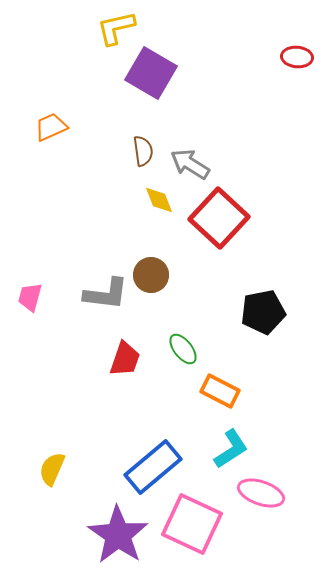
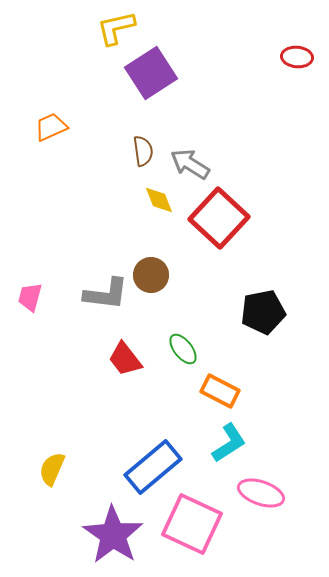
purple square: rotated 27 degrees clockwise
red trapezoid: rotated 123 degrees clockwise
cyan L-shape: moved 2 px left, 6 px up
purple star: moved 5 px left
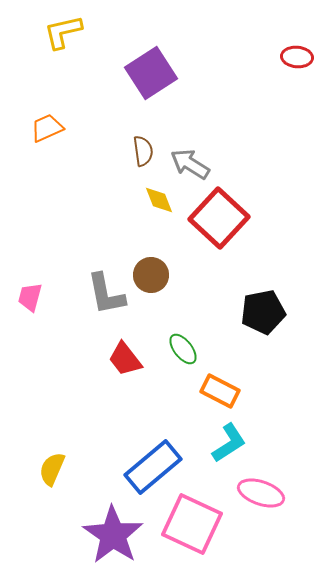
yellow L-shape: moved 53 px left, 4 px down
orange trapezoid: moved 4 px left, 1 px down
gray L-shape: rotated 72 degrees clockwise
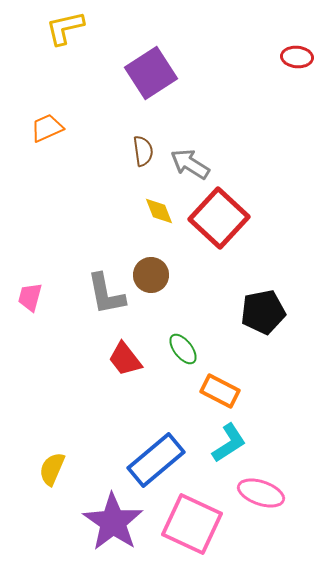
yellow L-shape: moved 2 px right, 4 px up
yellow diamond: moved 11 px down
blue rectangle: moved 3 px right, 7 px up
purple star: moved 13 px up
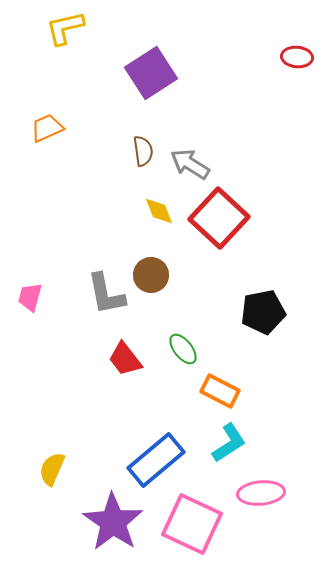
pink ellipse: rotated 24 degrees counterclockwise
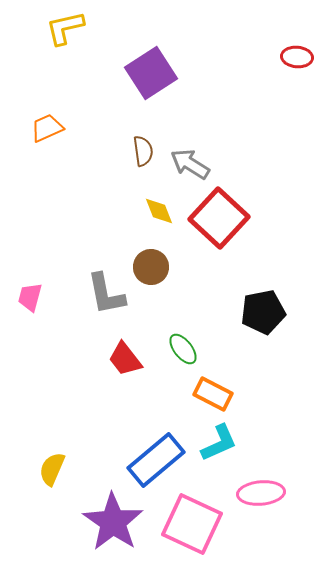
brown circle: moved 8 px up
orange rectangle: moved 7 px left, 3 px down
cyan L-shape: moved 10 px left; rotated 9 degrees clockwise
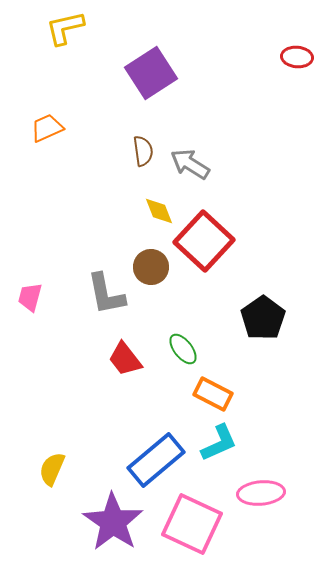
red square: moved 15 px left, 23 px down
black pentagon: moved 6 px down; rotated 24 degrees counterclockwise
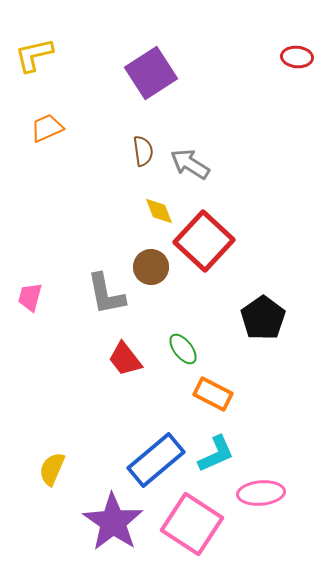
yellow L-shape: moved 31 px left, 27 px down
cyan L-shape: moved 3 px left, 11 px down
pink square: rotated 8 degrees clockwise
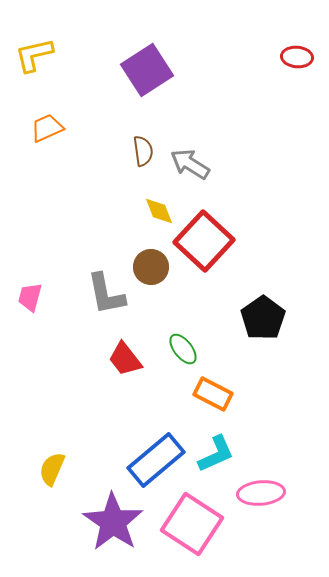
purple square: moved 4 px left, 3 px up
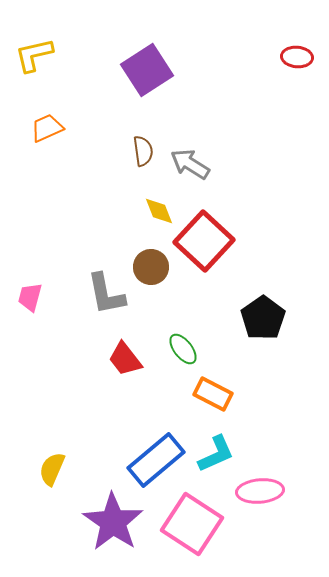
pink ellipse: moved 1 px left, 2 px up
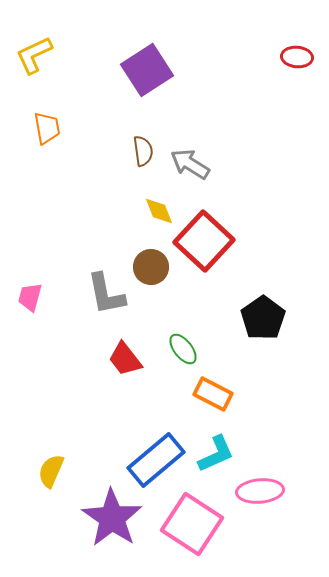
yellow L-shape: rotated 12 degrees counterclockwise
orange trapezoid: rotated 104 degrees clockwise
yellow semicircle: moved 1 px left, 2 px down
purple star: moved 1 px left, 4 px up
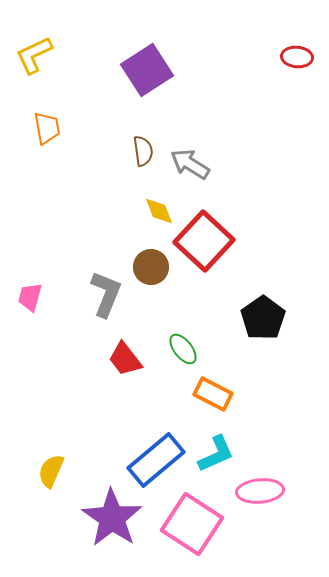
gray L-shape: rotated 147 degrees counterclockwise
